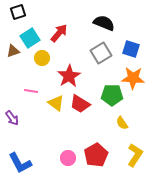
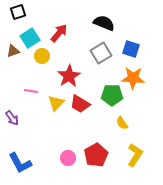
yellow circle: moved 2 px up
yellow triangle: rotated 36 degrees clockwise
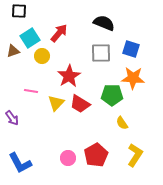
black square: moved 1 px right, 1 px up; rotated 21 degrees clockwise
gray square: rotated 30 degrees clockwise
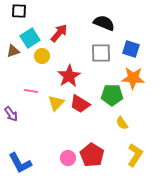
purple arrow: moved 1 px left, 4 px up
red pentagon: moved 4 px left; rotated 10 degrees counterclockwise
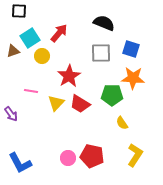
red pentagon: moved 1 px down; rotated 20 degrees counterclockwise
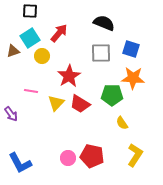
black square: moved 11 px right
